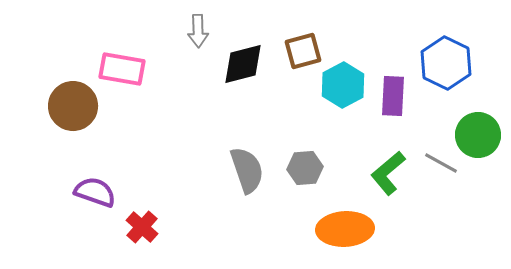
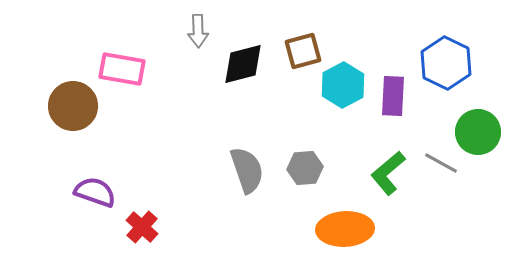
green circle: moved 3 px up
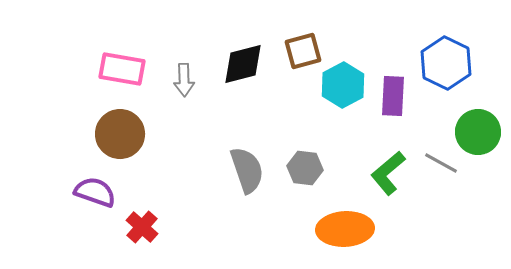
gray arrow: moved 14 px left, 49 px down
brown circle: moved 47 px right, 28 px down
gray hexagon: rotated 12 degrees clockwise
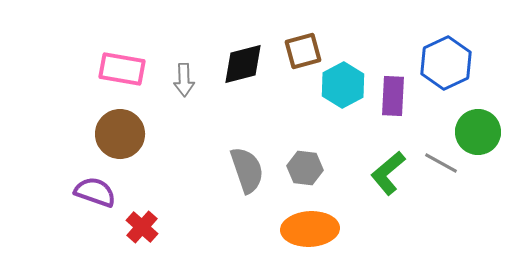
blue hexagon: rotated 9 degrees clockwise
orange ellipse: moved 35 px left
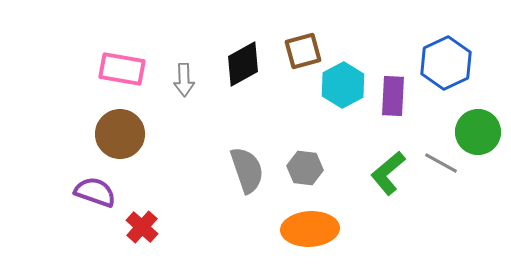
black diamond: rotated 15 degrees counterclockwise
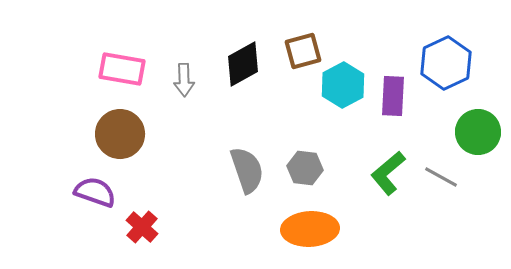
gray line: moved 14 px down
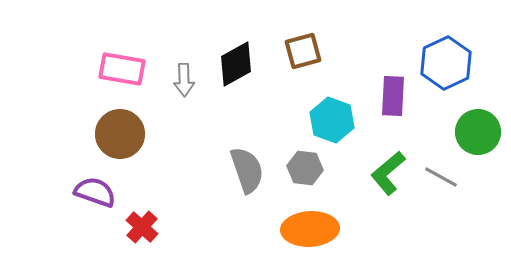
black diamond: moved 7 px left
cyan hexagon: moved 11 px left, 35 px down; rotated 12 degrees counterclockwise
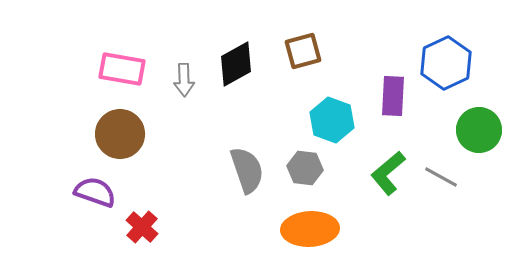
green circle: moved 1 px right, 2 px up
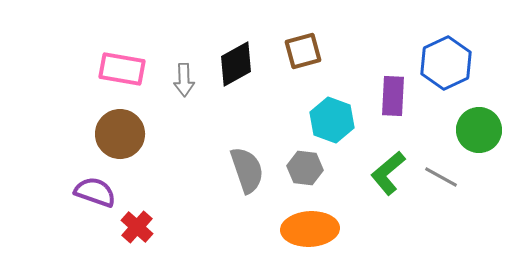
red cross: moved 5 px left
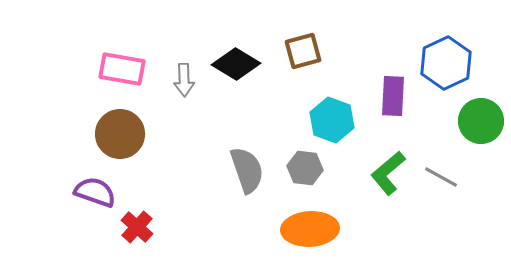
black diamond: rotated 60 degrees clockwise
green circle: moved 2 px right, 9 px up
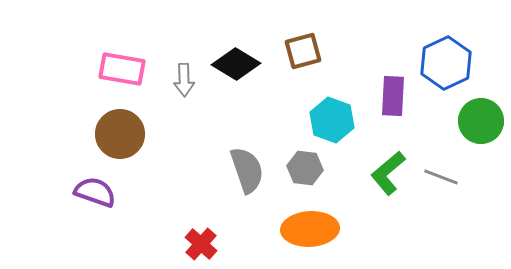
gray line: rotated 8 degrees counterclockwise
red cross: moved 64 px right, 17 px down
